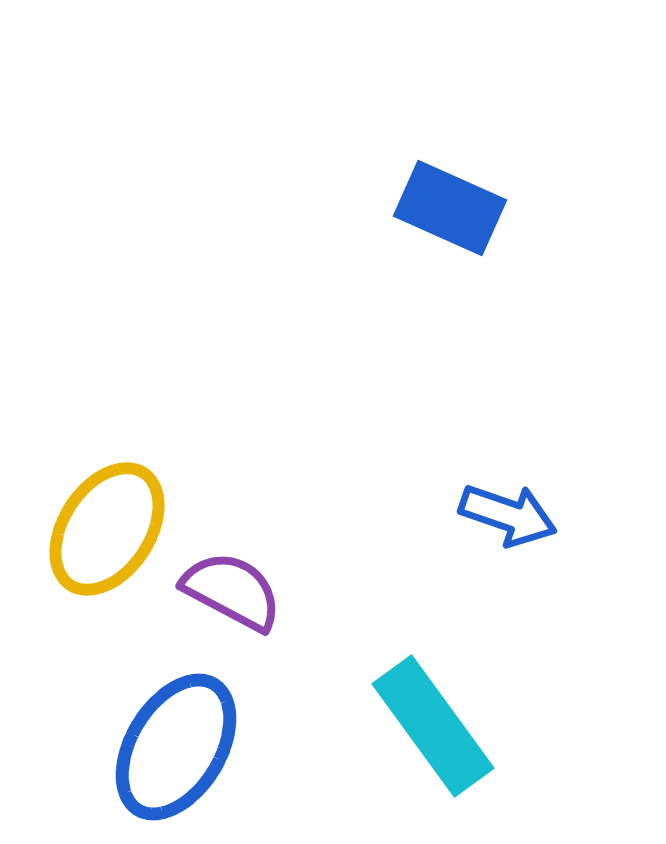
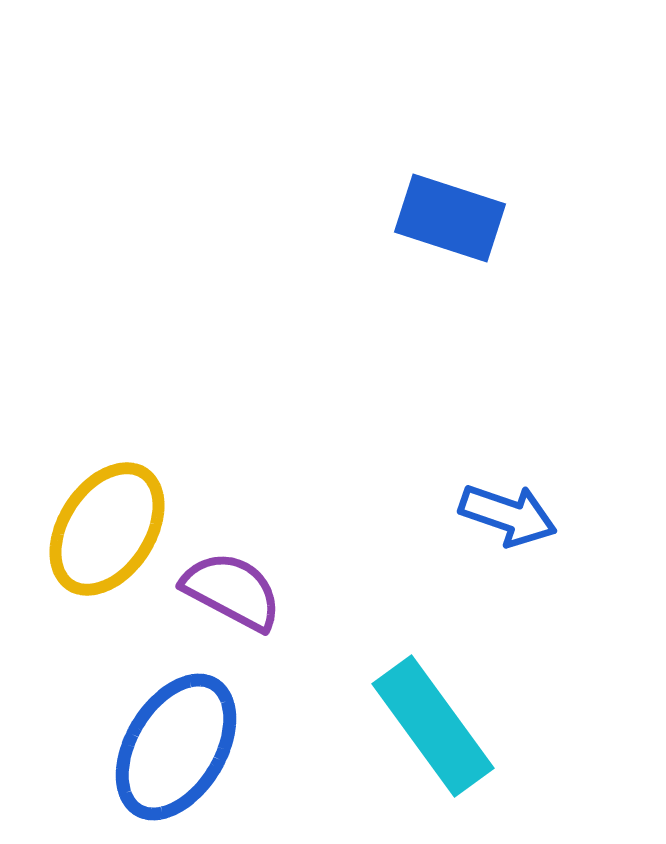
blue rectangle: moved 10 px down; rotated 6 degrees counterclockwise
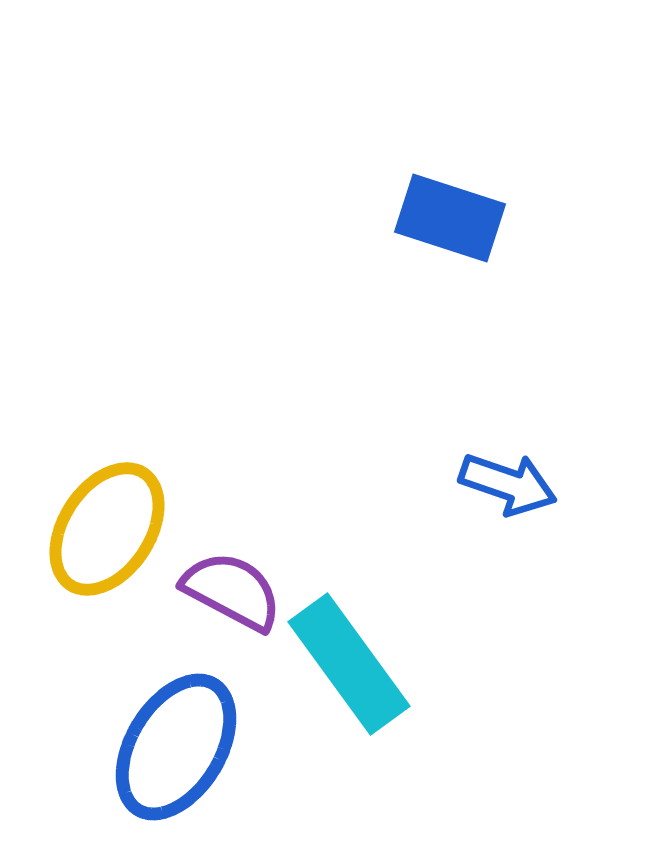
blue arrow: moved 31 px up
cyan rectangle: moved 84 px left, 62 px up
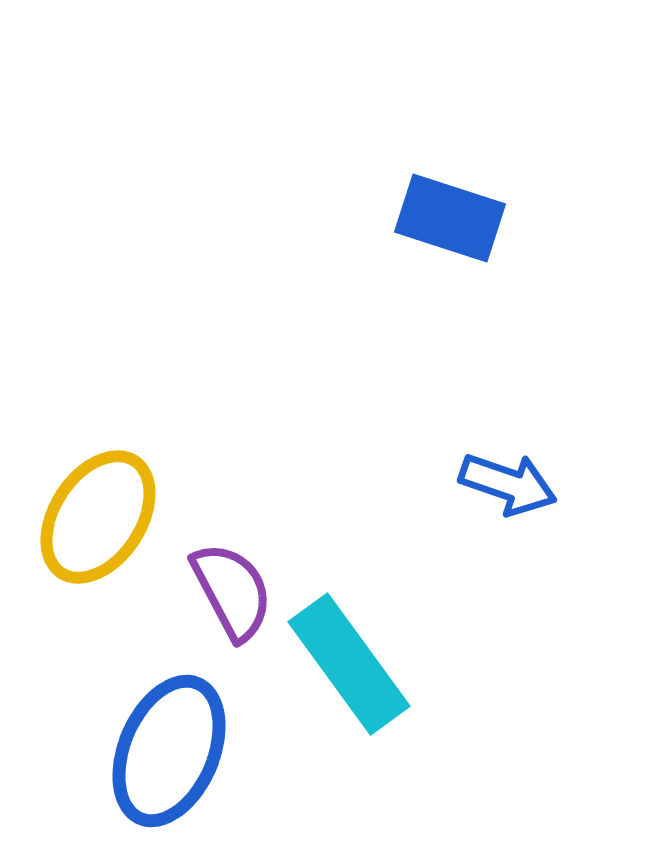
yellow ellipse: moved 9 px left, 12 px up
purple semicircle: rotated 34 degrees clockwise
blue ellipse: moved 7 px left, 4 px down; rotated 8 degrees counterclockwise
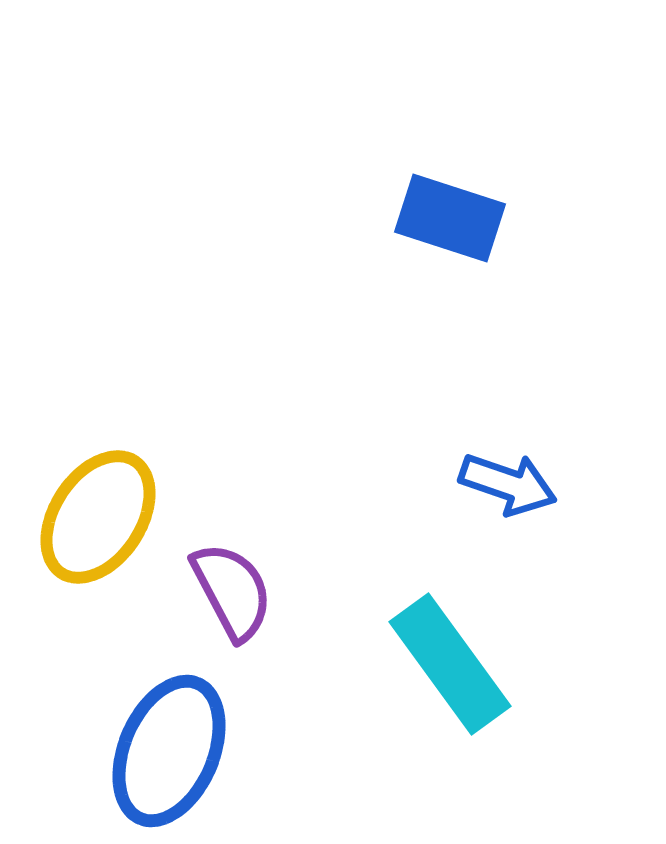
cyan rectangle: moved 101 px right
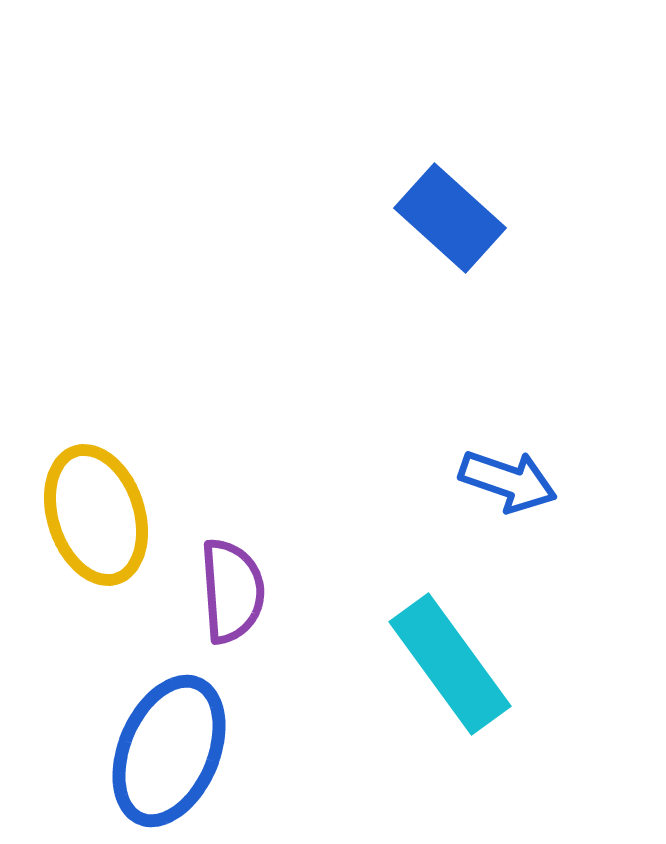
blue rectangle: rotated 24 degrees clockwise
blue arrow: moved 3 px up
yellow ellipse: moved 2 px left, 2 px up; rotated 51 degrees counterclockwise
purple semicircle: rotated 24 degrees clockwise
